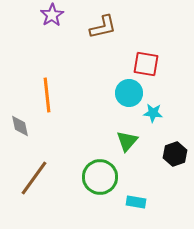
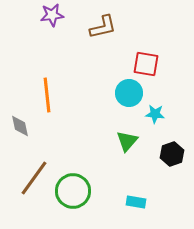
purple star: rotated 25 degrees clockwise
cyan star: moved 2 px right, 1 px down
black hexagon: moved 3 px left
green circle: moved 27 px left, 14 px down
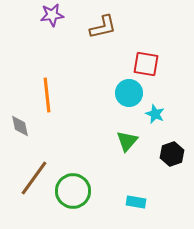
cyan star: rotated 18 degrees clockwise
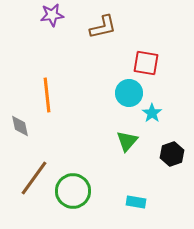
red square: moved 1 px up
cyan star: moved 3 px left, 1 px up; rotated 12 degrees clockwise
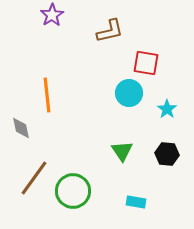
purple star: rotated 25 degrees counterclockwise
brown L-shape: moved 7 px right, 4 px down
cyan star: moved 15 px right, 4 px up
gray diamond: moved 1 px right, 2 px down
green triangle: moved 5 px left, 10 px down; rotated 15 degrees counterclockwise
black hexagon: moved 5 px left; rotated 25 degrees clockwise
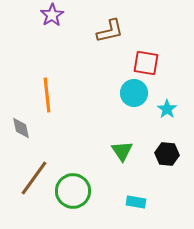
cyan circle: moved 5 px right
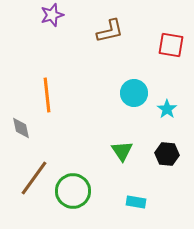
purple star: rotated 15 degrees clockwise
red square: moved 25 px right, 18 px up
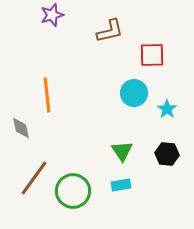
red square: moved 19 px left, 10 px down; rotated 12 degrees counterclockwise
cyan rectangle: moved 15 px left, 17 px up; rotated 18 degrees counterclockwise
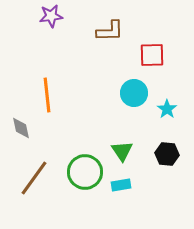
purple star: moved 1 px left, 1 px down; rotated 10 degrees clockwise
brown L-shape: rotated 12 degrees clockwise
green circle: moved 12 px right, 19 px up
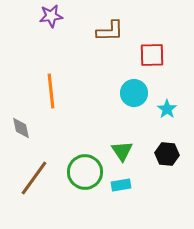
orange line: moved 4 px right, 4 px up
